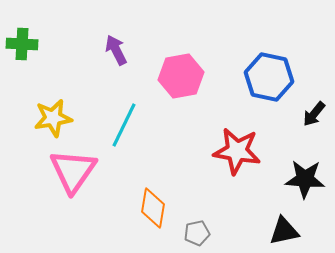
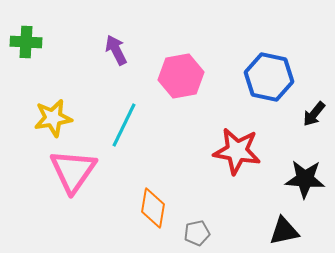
green cross: moved 4 px right, 2 px up
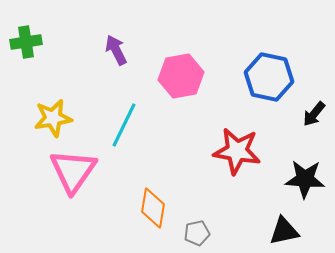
green cross: rotated 12 degrees counterclockwise
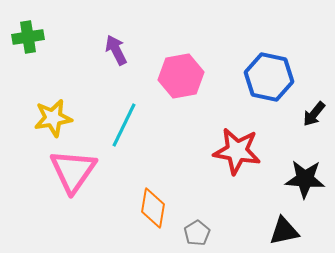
green cross: moved 2 px right, 5 px up
gray pentagon: rotated 20 degrees counterclockwise
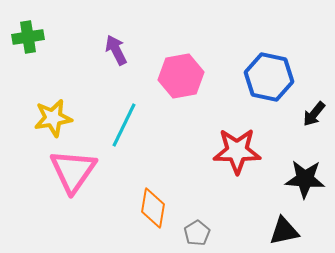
red star: rotated 9 degrees counterclockwise
